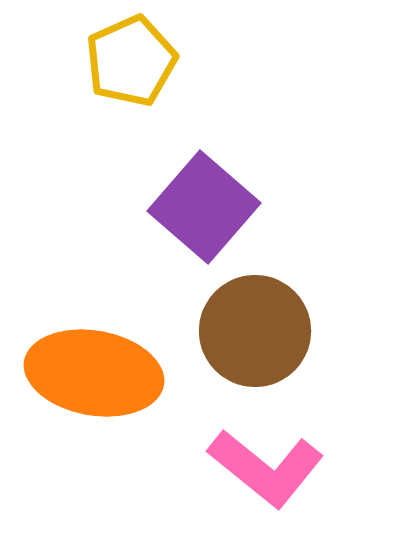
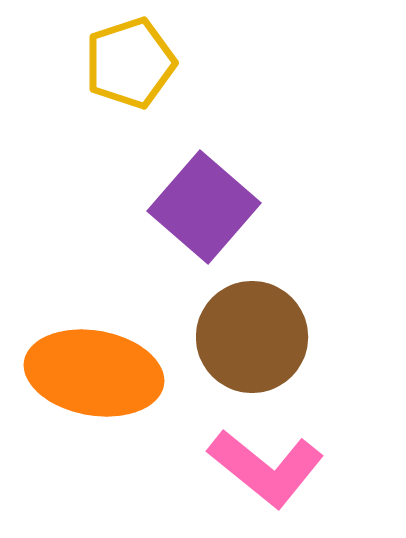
yellow pentagon: moved 1 px left, 2 px down; rotated 6 degrees clockwise
brown circle: moved 3 px left, 6 px down
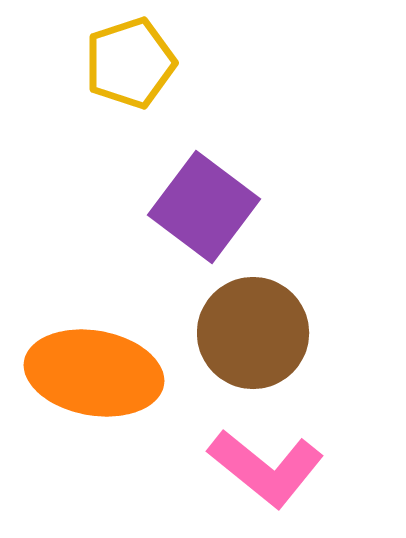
purple square: rotated 4 degrees counterclockwise
brown circle: moved 1 px right, 4 px up
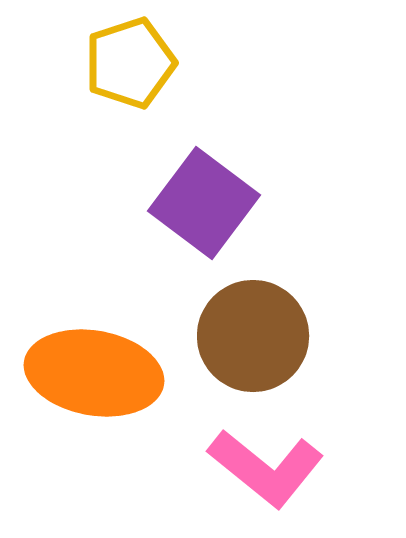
purple square: moved 4 px up
brown circle: moved 3 px down
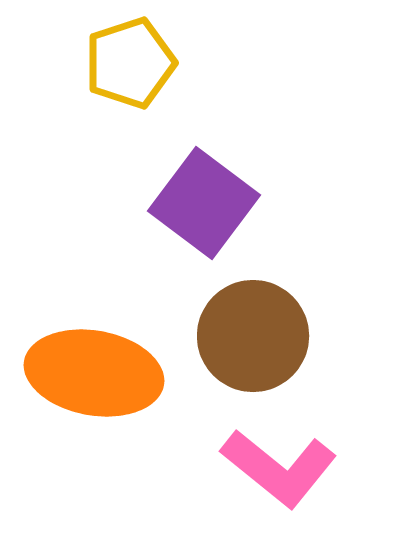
pink L-shape: moved 13 px right
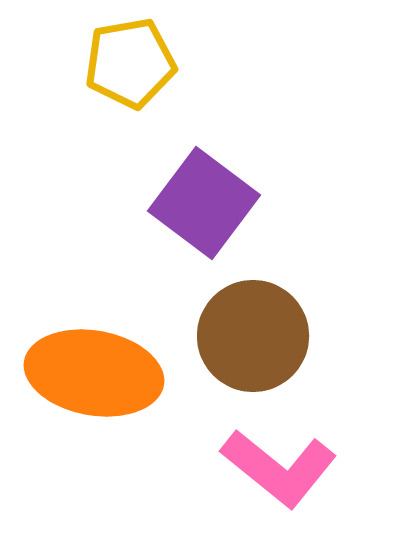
yellow pentagon: rotated 8 degrees clockwise
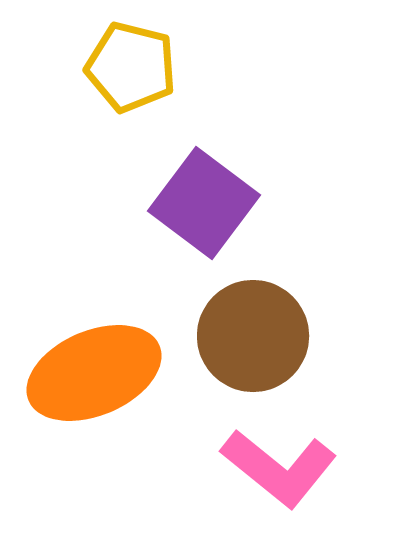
yellow pentagon: moved 1 px right, 4 px down; rotated 24 degrees clockwise
orange ellipse: rotated 33 degrees counterclockwise
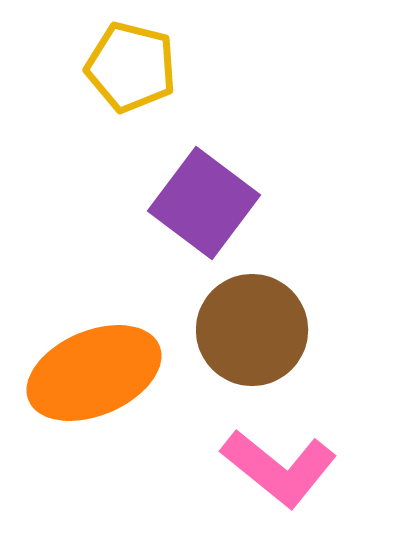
brown circle: moved 1 px left, 6 px up
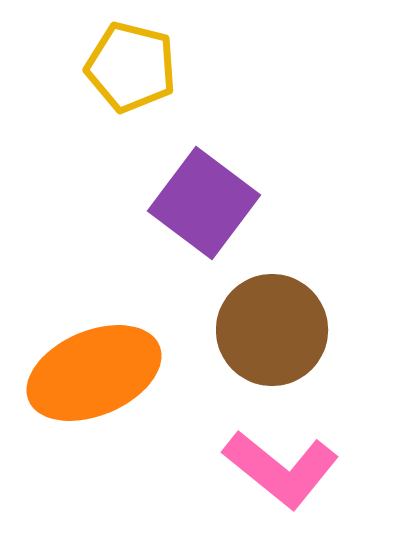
brown circle: moved 20 px right
pink L-shape: moved 2 px right, 1 px down
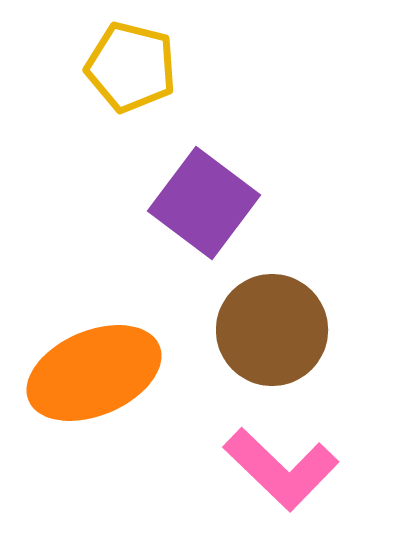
pink L-shape: rotated 5 degrees clockwise
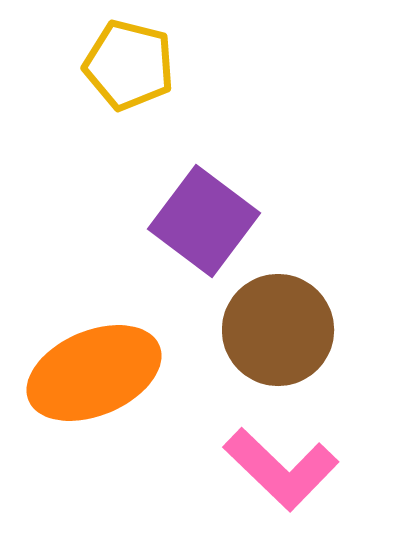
yellow pentagon: moved 2 px left, 2 px up
purple square: moved 18 px down
brown circle: moved 6 px right
